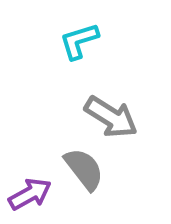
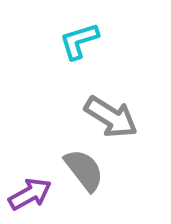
gray semicircle: moved 1 px down
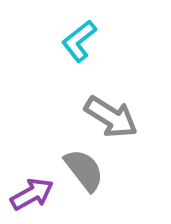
cyan L-shape: rotated 21 degrees counterclockwise
purple arrow: moved 2 px right
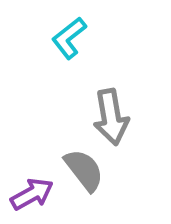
cyan L-shape: moved 10 px left, 3 px up
gray arrow: rotated 48 degrees clockwise
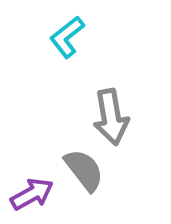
cyan L-shape: moved 2 px left, 1 px up
